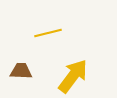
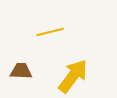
yellow line: moved 2 px right, 1 px up
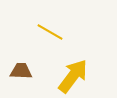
yellow line: rotated 44 degrees clockwise
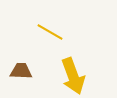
yellow arrow: rotated 123 degrees clockwise
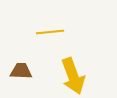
yellow line: rotated 36 degrees counterclockwise
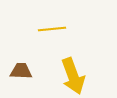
yellow line: moved 2 px right, 3 px up
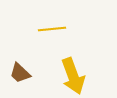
brown trapezoid: moved 1 px left, 2 px down; rotated 140 degrees counterclockwise
